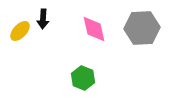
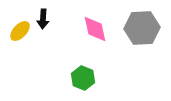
pink diamond: moved 1 px right
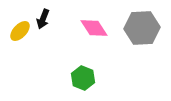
black arrow: rotated 18 degrees clockwise
pink diamond: moved 1 px left, 1 px up; rotated 20 degrees counterclockwise
